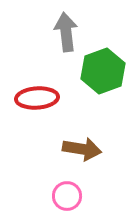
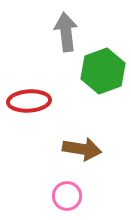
red ellipse: moved 8 px left, 3 px down
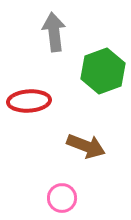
gray arrow: moved 12 px left
brown arrow: moved 4 px right, 3 px up; rotated 12 degrees clockwise
pink circle: moved 5 px left, 2 px down
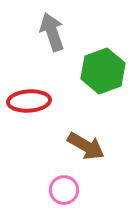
gray arrow: moved 2 px left; rotated 12 degrees counterclockwise
brown arrow: rotated 9 degrees clockwise
pink circle: moved 2 px right, 8 px up
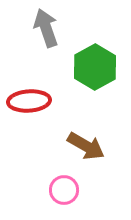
gray arrow: moved 6 px left, 4 px up
green hexagon: moved 8 px left, 4 px up; rotated 9 degrees counterclockwise
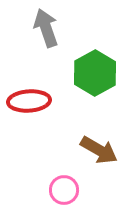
green hexagon: moved 6 px down
brown arrow: moved 13 px right, 4 px down
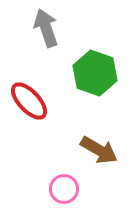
green hexagon: rotated 12 degrees counterclockwise
red ellipse: rotated 51 degrees clockwise
pink circle: moved 1 px up
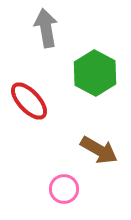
gray arrow: rotated 9 degrees clockwise
green hexagon: rotated 9 degrees clockwise
